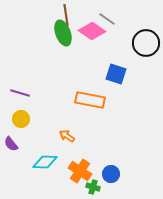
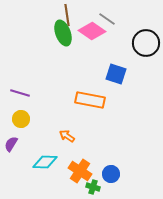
brown line: moved 1 px right
purple semicircle: rotated 70 degrees clockwise
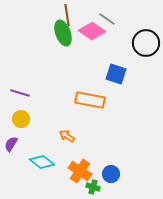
cyan diamond: moved 3 px left; rotated 35 degrees clockwise
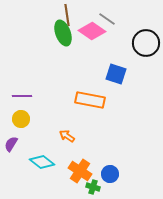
purple line: moved 2 px right, 3 px down; rotated 18 degrees counterclockwise
blue circle: moved 1 px left
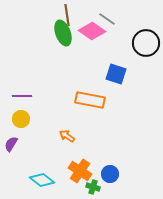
cyan diamond: moved 18 px down
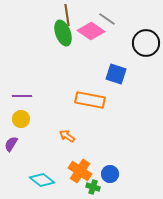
pink diamond: moved 1 px left
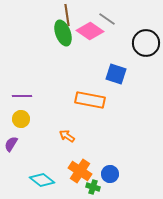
pink diamond: moved 1 px left
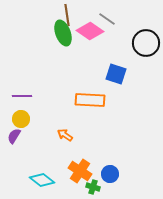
orange rectangle: rotated 8 degrees counterclockwise
orange arrow: moved 2 px left, 1 px up
purple semicircle: moved 3 px right, 8 px up
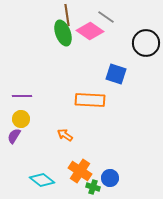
gray line: moved 1 px left, 2 px up
blue circle: moved 4 px down
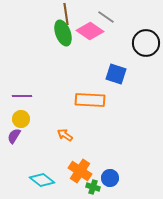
brown line: moved 1 px left, 1 px up
